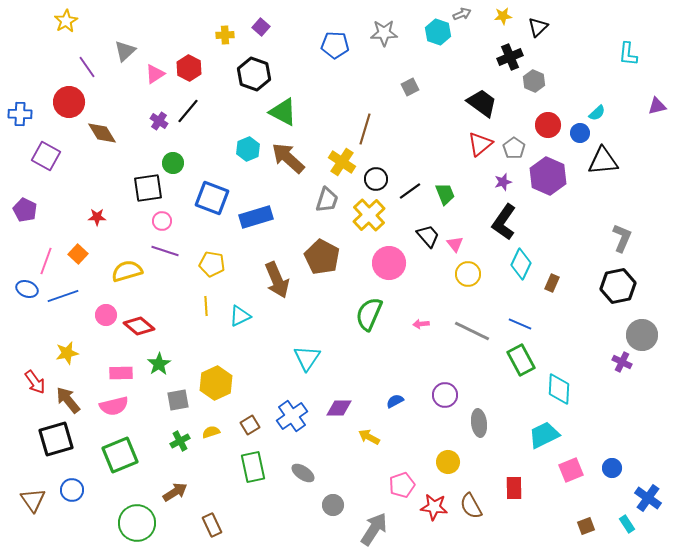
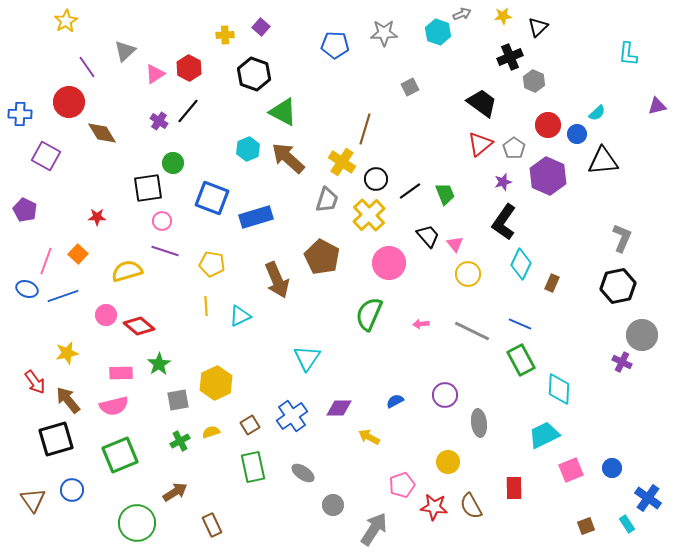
blue circle at (580, 133): moved 3 px left, 1 px down
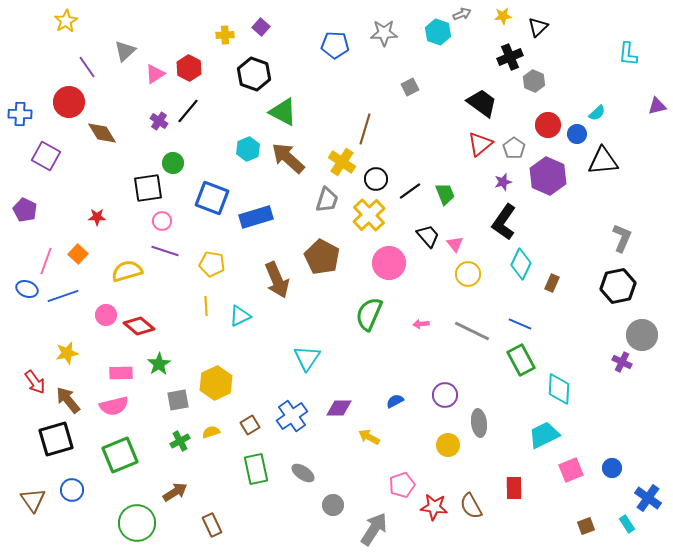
yellow circle at (448, 462): moved 17 px up
green rectangle at (253, 467): moved 3 px right, 2 px down
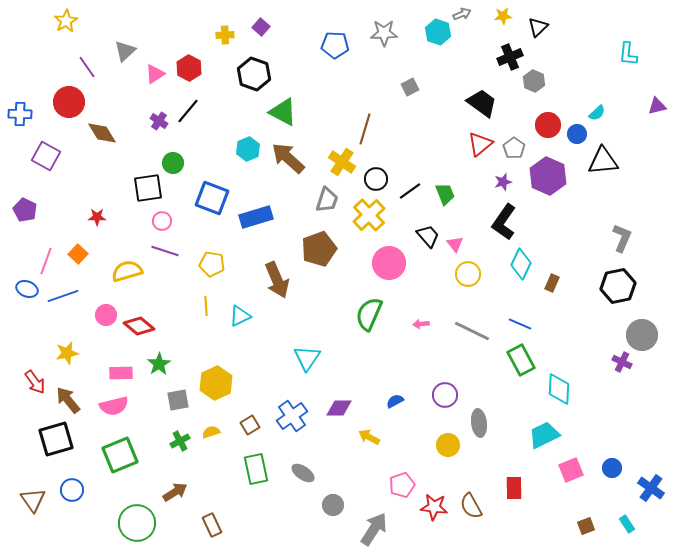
brown pentagon at (322, 257): moved 3 px left, 8 px up; rotated 24 degrees clockwise
blue cross at (648, 498): moved 3 px right, 10 px up
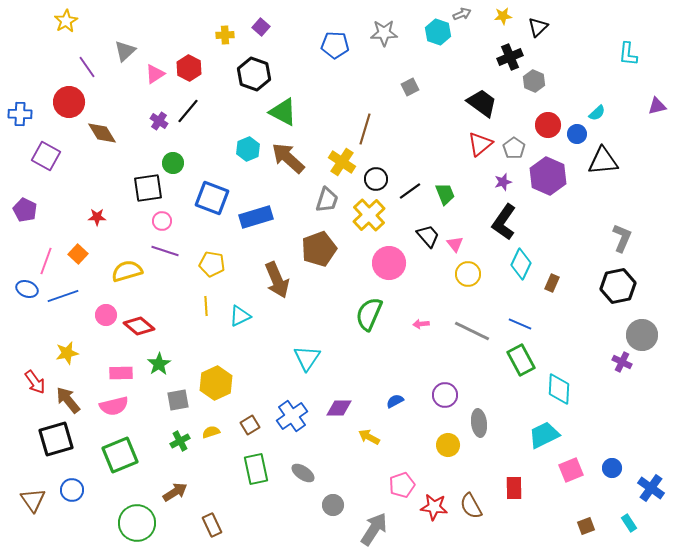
cyan rectangle at (627, 524): moved 2 px right, 1 px up
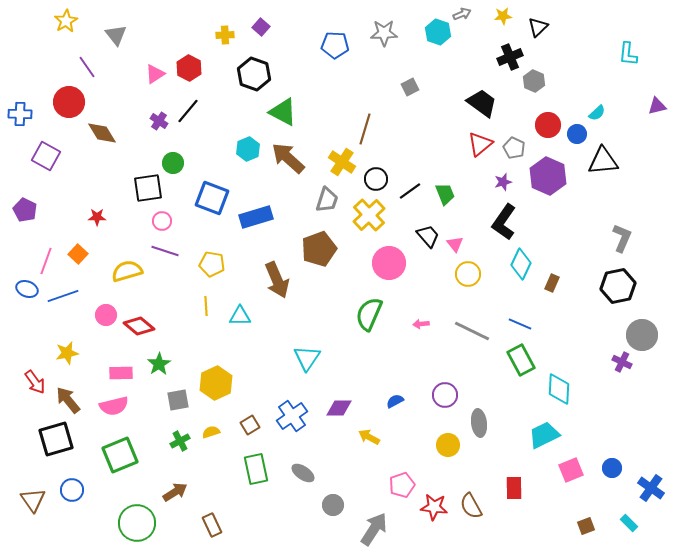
gray triangle at (125, 51): moved 9 px left, 16 px up; rotated 25 degrees counterclockwise
gray pentagon at (514, 148): rotated 10 degrees counterclockwise
cyan triangle at (240, 316): rotated 25 degrees clockwise
cyan rectangle at (629, 523): rotated 12 degrees counterclockwise
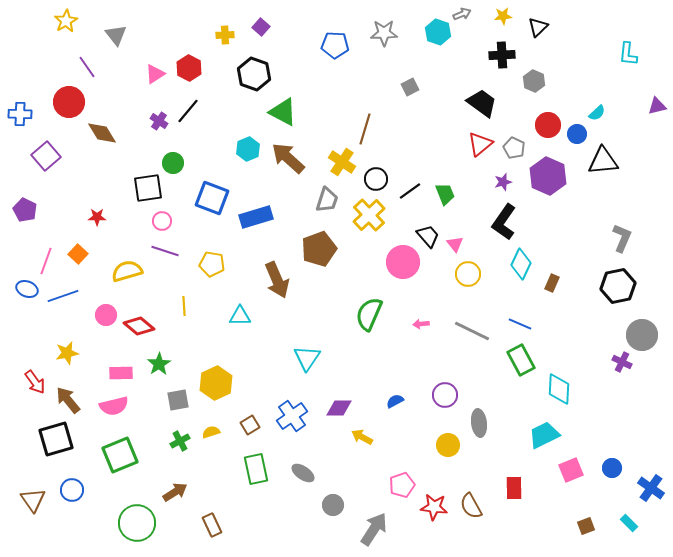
black cross at (510, 57): moved 8 px left, 2 px up; rotated 20 degrees clockwise
purple square at (46, 156): rotated 20 degrees clockwise
pink circle at (389, 263): moved 14 px right, 1 px up
yellow line at (206, 306): moved 22 px left
yellow arrow at (369, 437): moved 7 px left
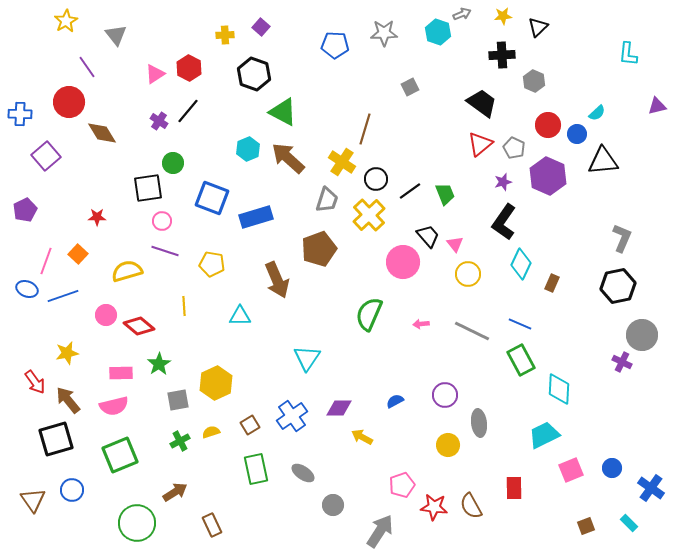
purple pentagon at (25, 210): rotated 20 degrees clockwise
gray arrow at (374, 529): moved 6 px right, 2 px down
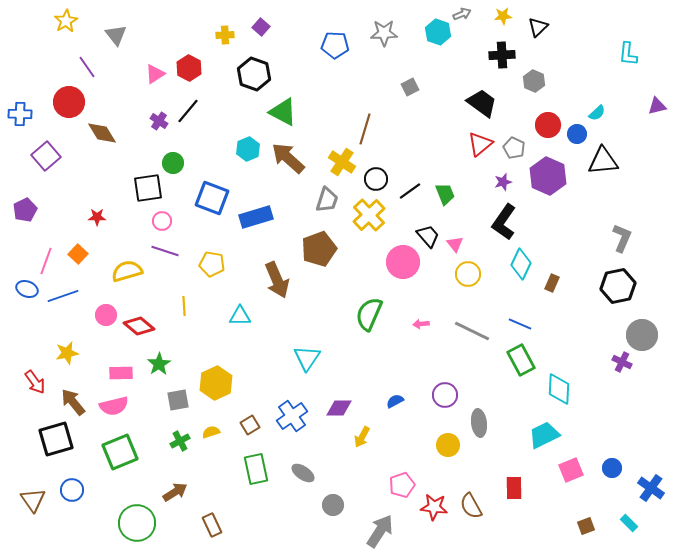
brown arrow at (68, 400): moved 5 px right, 2 px down
yellow arrow at (362, 437): rotated 90 degrees counterclockwise
green square at (120, 455): moved 3 px up
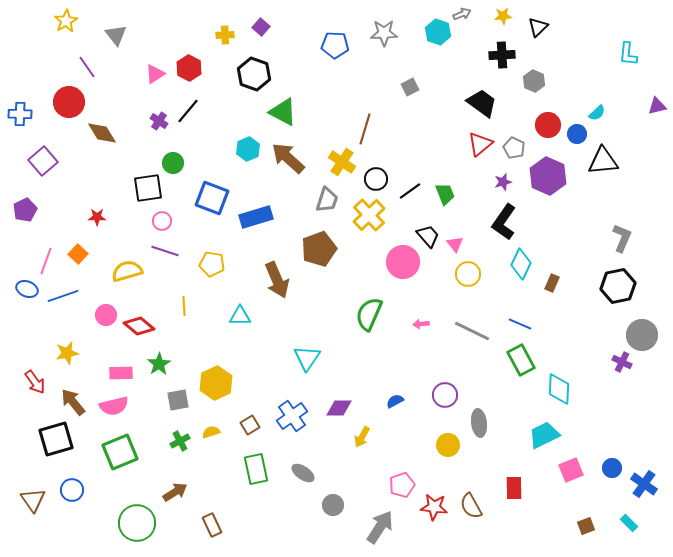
purple square at (46, 156): moved 3 px left, 5 px down
blue cross at (651, 488): moved 7 px left, 4 px up
gray arrow at (380, 531): moved 4 px up
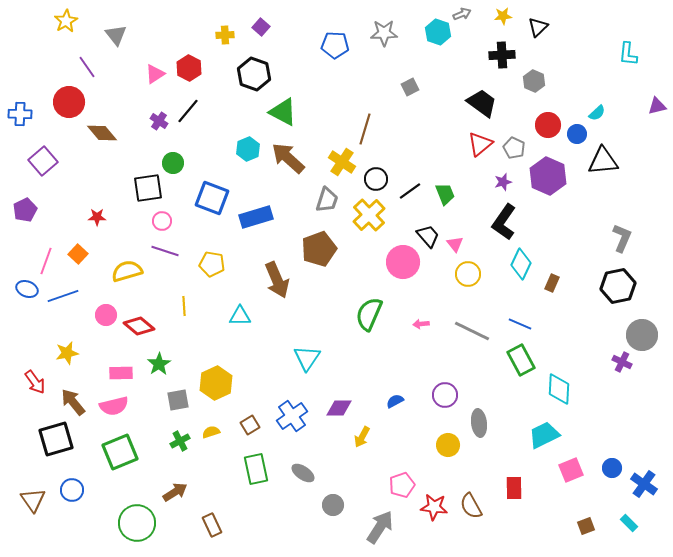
brown diamond at (102, 133): rotated 8 degrees counterclockwise
